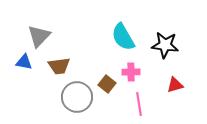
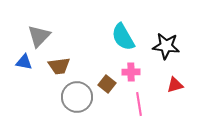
black star: moved 1 px right, 1 px down
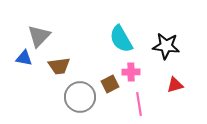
cyan semicircle: moved 2 px left, 2 px down
blue triangle: moved 4 px up
brown square: moved 3 px right; rotated 24 degrees clockwise
gray circle: moved 3 px right
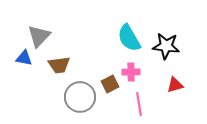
cyan semicircle: moved 8 px right, 1 px up
brown trapezoid: moved 1 px up
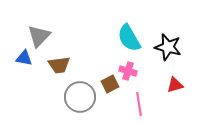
black star: moved 2 px right, 1 px down; rotated 8 degrees clockwise
pink cross: moved 3 px left, 1 px up; rotated 18 degrees clockwise
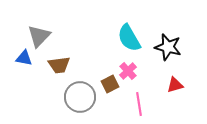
pink cross: rotated 30 degrees clockwise
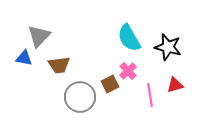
pink line: moved 11 px right, 9 px up
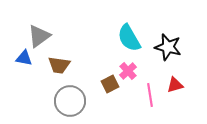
gray triangle: rotated 10 degrees clockwise
brown trapezoid: rotated 15 degrees clockwise
gray circle: moved 10 px left, 4 px down
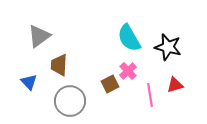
blue triangle: moved 5 px right, 24 px down; rotated 36 degrees clockwise
brown trapezoid: rotated 85 degrees clockwise
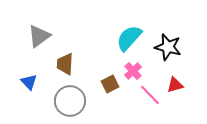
cyan semicircle: rotated 72 degrees clockwise
brown trapezoid: moved 6 px right, 1 px up
pink cross: moved 5 px right
pink line: rotated 35 degrees counterclockwise
